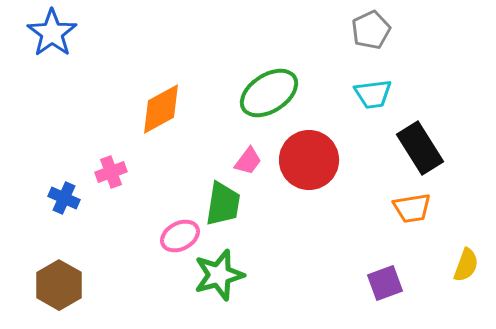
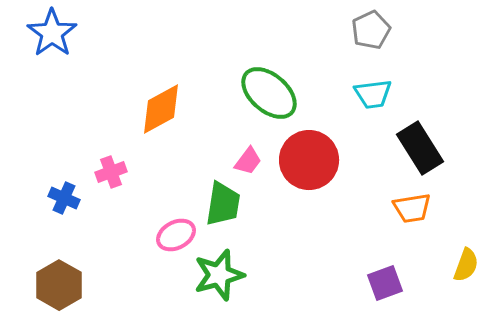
green ellipse: rotated 74 degrees clockwise
pink ellipse: moved 4 px left, 1 px up
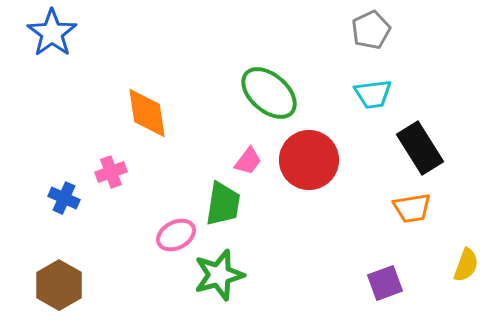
orange diamond: moved 14 px left, 4 px down; rotated 70 degrees counterclockwise
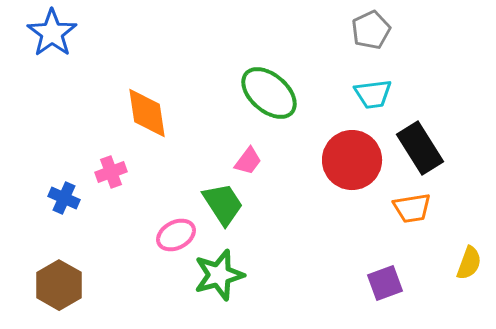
red circle: moved 43 px right
green trapezoid: rotated 42 degrees counterclockwise
yellow semicircle: moved 3 px right, 2 px up
